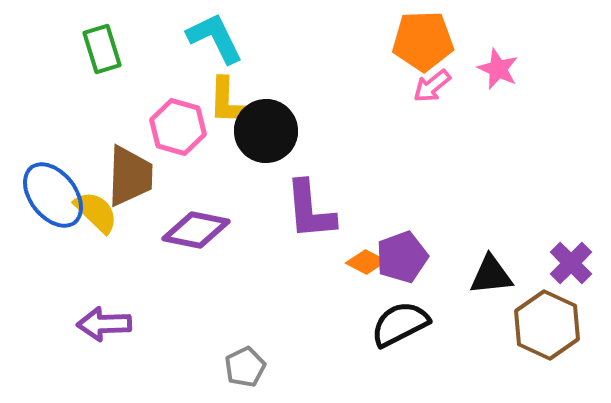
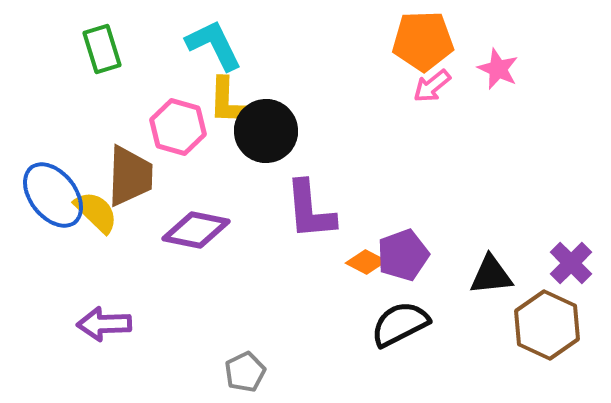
cyan L-shape: moved 1 px left, 7 px down
purple pentagon: moved 1 px right, 2 px up
gray pentagon: moved 5 px down
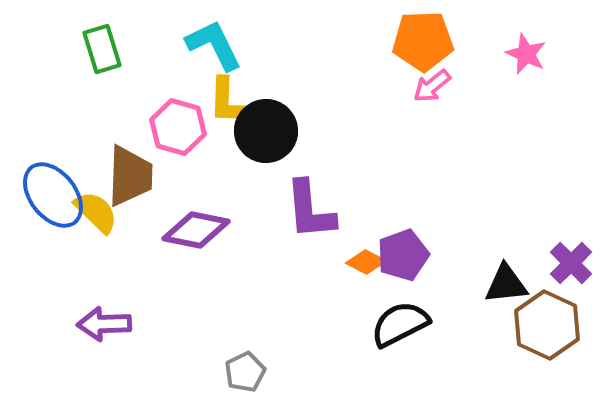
pink star: moved 28 px right, 15 px up
black triangle: moved 15 px right, 9 px down
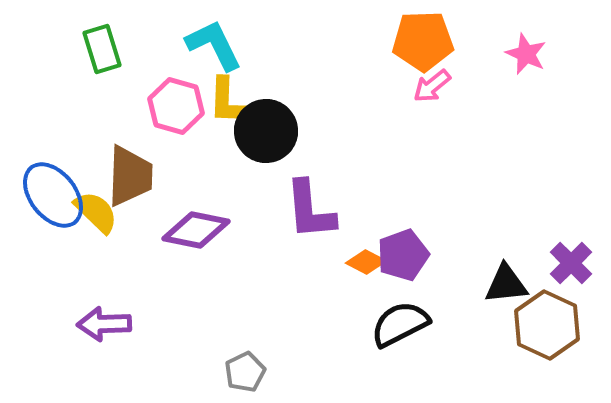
pink hexagon: moved 2 px left, 21 px up
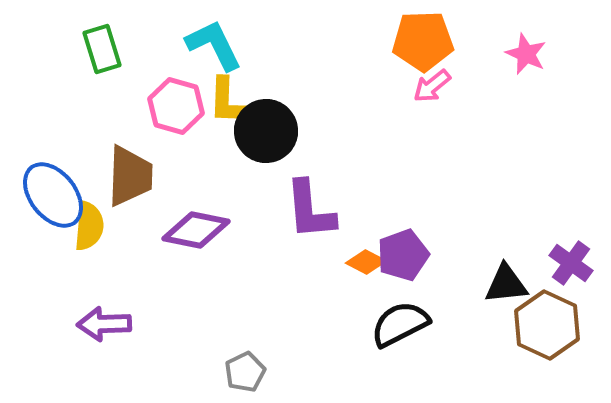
yellow semicircle: moved 7 px left, 14 px down; rotated 51 degrees clockwise
purple cross: rotated 9 degrees counterclockwise
